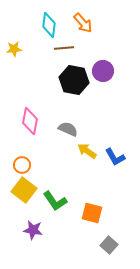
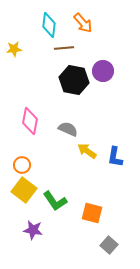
blue L-shape: rotated 40 degrees clockwise
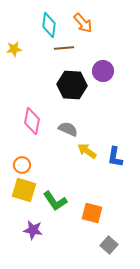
black hexagon: moved 2 px left, 5 px down; rotated 8 degrees counterclockwise
pink diamond: moved 2 px right
yellow square: rotated 20 degrees counterclockwise
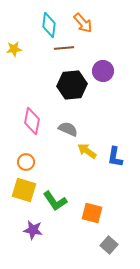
black hexagon: rotated 8 degrees counterclockwise
orange circle: moved 4 px right, 3 px up
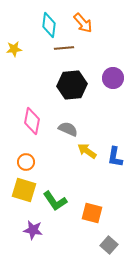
purple circle: moved 10 px right, 7 px down
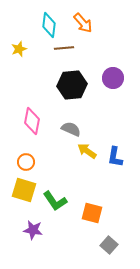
yellow star: moved 5 px right; rotated 14 degrees counterclockwise
gray semicircle: moved 3 px right
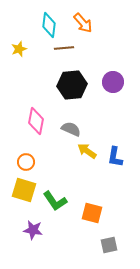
purple circle: moved 4 px down
pink diamond: moved 4 px right
gray square: rotated 36 degrees clockwise
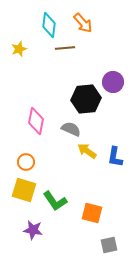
brown line: moved 1 px right
black hexagon: moved 14 px right, 14 px down
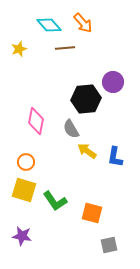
cyan diamond: rotated 50 degrees counterclockwise
gray semicircle: rotated 144 degrees counterclockwise
purple star: moved 11 px left, 6 px down
